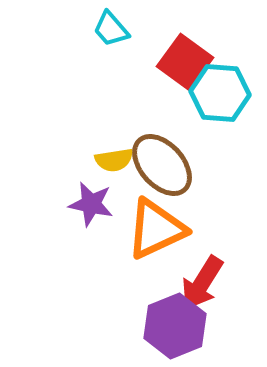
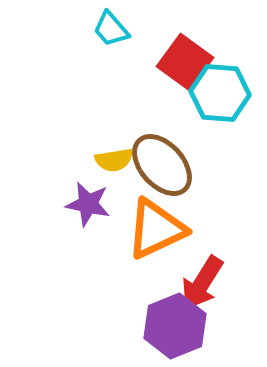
purple star: moved 3 px left
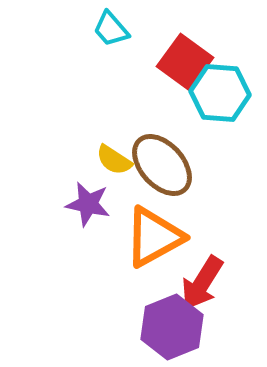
yellow semicircle: rotated 42 degrees clockwise
orange triangle: moved 2 px left, 8 px down; rotated 4 degrees counterclockwise
purple hexagon: moved 3 px left, 1 px down
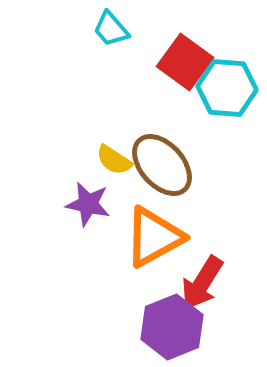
cyan hexagon: moved 7 px right, 5 px up
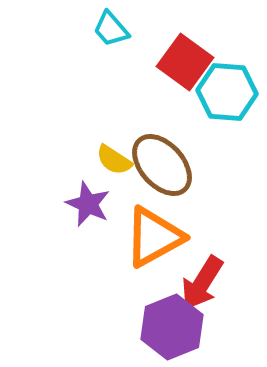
cyan hexagon: moved 4 px down
purple star: rotated 12 degrees clockwise
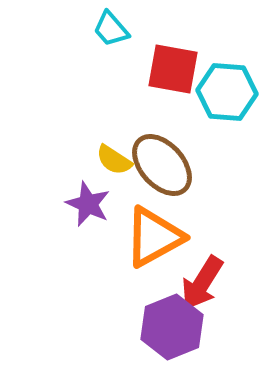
red square: moved 12 px left, 7 px down; rotated 26 degrees counterclockwise
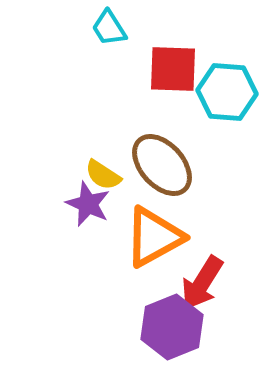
cyan trapezoid: moved 2 px left, 1 px up; rotated 9 degrees clockwise
red square: rotated 8 degrees counterclockwise
yellow semicircle: moved 11 px left, 15 px down
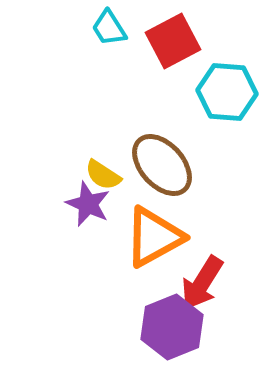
red square: moved 28 px up; rotated 30 degrees counterclockwise
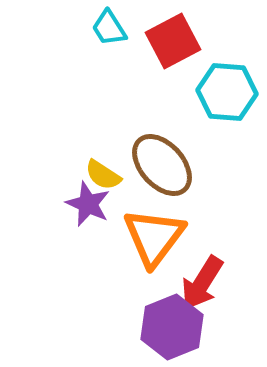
orange triangle: rotated 24 degrees counterclockwise
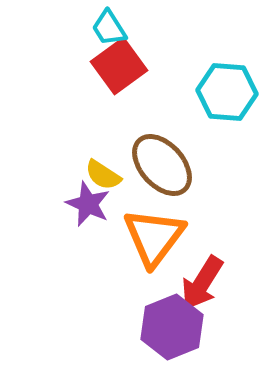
red square: moved 54 px left, 25 px down; rotated 8 degrees counterclockwise
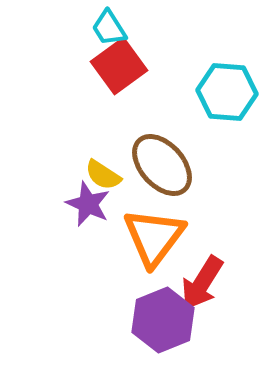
purple hexagon: moved 9 px left, 7 px up
